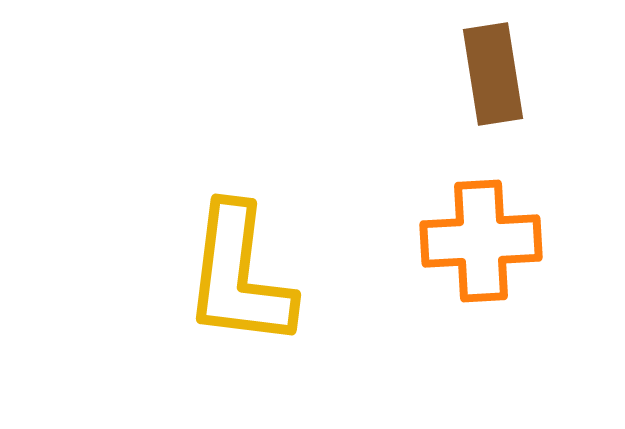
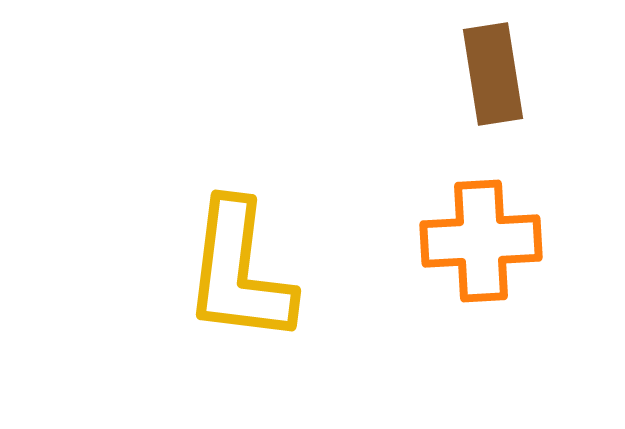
yellow L-shape: moved 4 px up
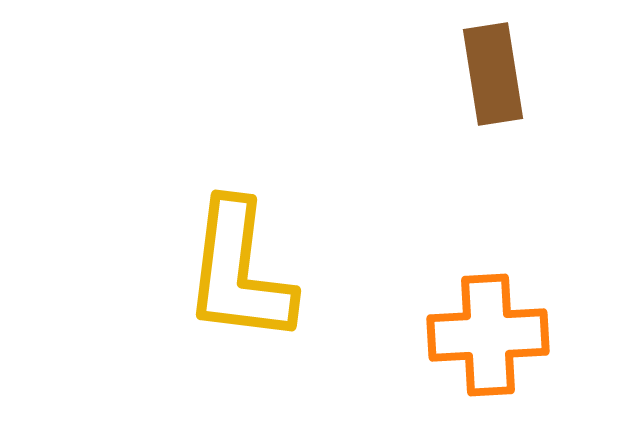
orange cross: moved 7 px right, 94 px down
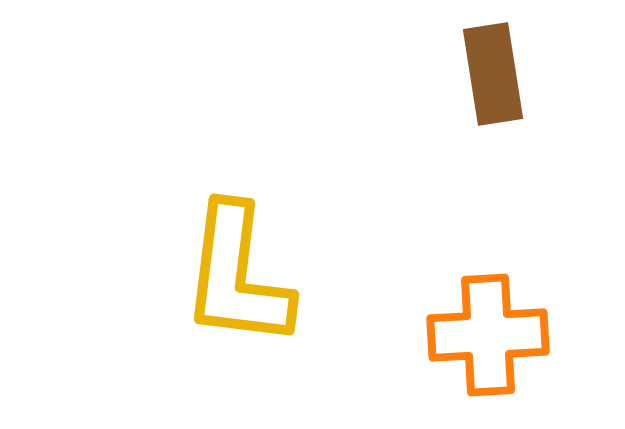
yellow L-shape: moved 2 px left, 4 px down
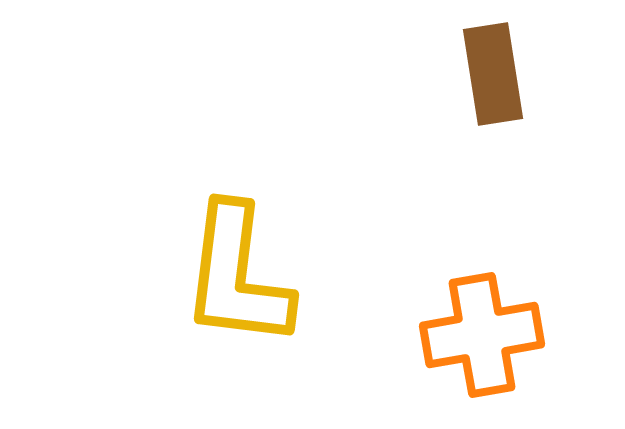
orange cross: moved 6 px left; rotated 7 degrees counterclockwise
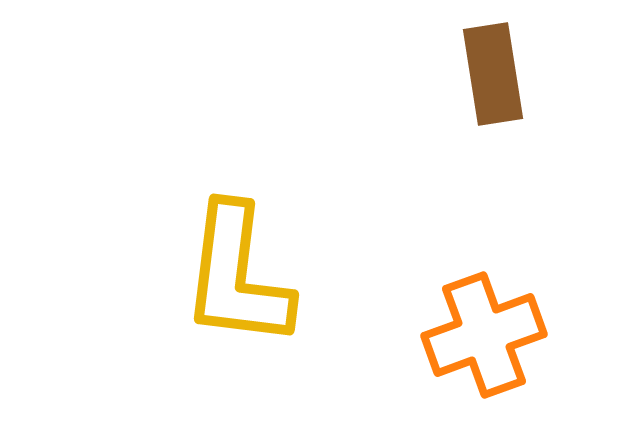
orange cross: moved 2 px right; rotated 10 degrees counterclockwise
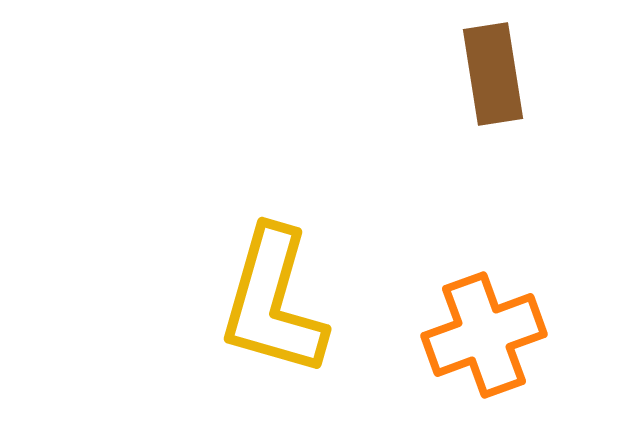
yellow L-shape: moved 36 px right, 26 px down; rotated 9 degrees clockwise
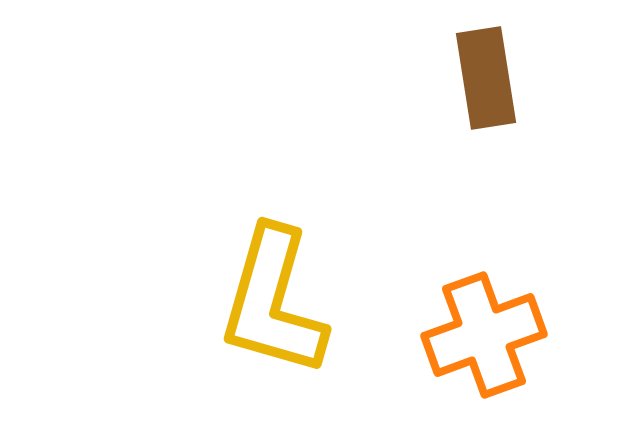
brown rectangle: moved 7 px left, 4 px down
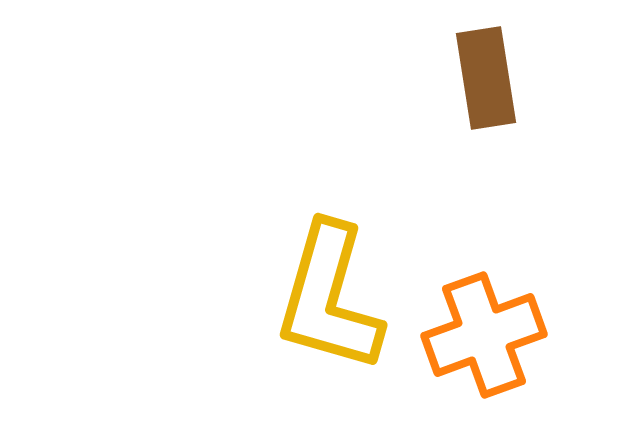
yellow L-shape: moved 56 px right, 4 px up
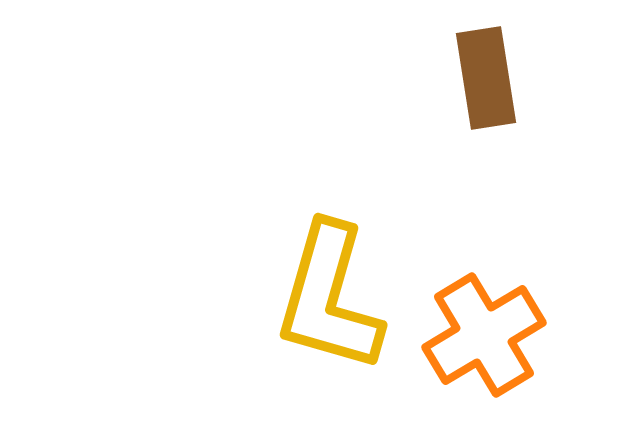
orange cross: rotated 11 degrees counterclockwise
